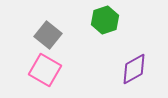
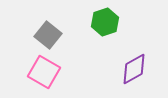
green hexagon: moved 2 px down
pink square: moved 1 px left, 2 px down
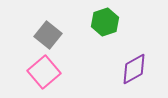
pink square: rotated 20 degrees clockwise
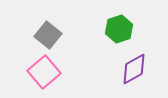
green hexagon: moved 14 px right, 7 px down
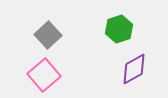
gray square: rotated 8 degrees clockwise
pink square: moved 3 px down
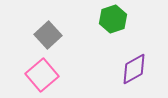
green hexagon: moved 6 px left, 10 px up
pink square: moved 2 px left
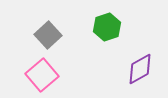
green hexagon: moved 6 px left, 8 px down
purple diamond: moved 6 px right
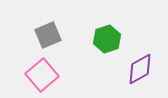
green hexagon: moved 12 px down
gray square: rotated 20 degrees clockwise
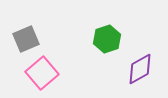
gray square: moved 22 px left, 4 px down
pink square: moved 2 px up
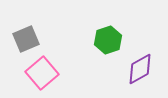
green hexagon: moved 1 px right, 1 px down
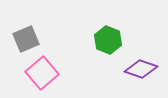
green hexagon: rotated 20 degrees counterclockwise
purple diamond: moved 1 px right; rotated 48 degrees clockwise
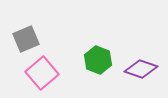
green hexagon: moved 10 px left, 20 px down
